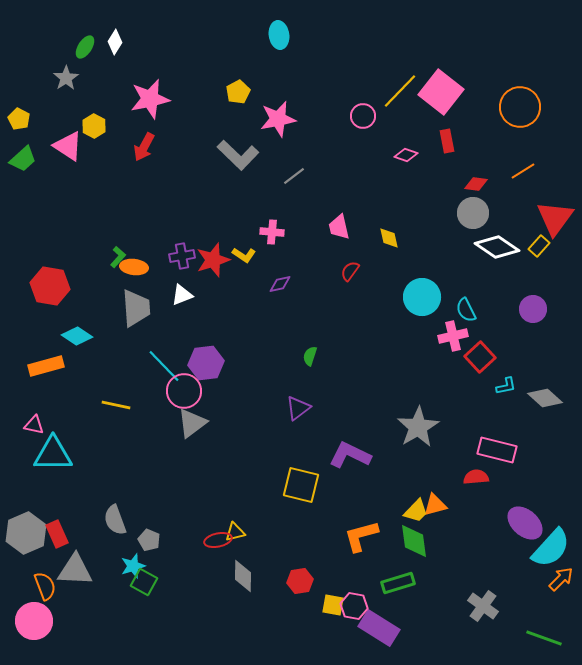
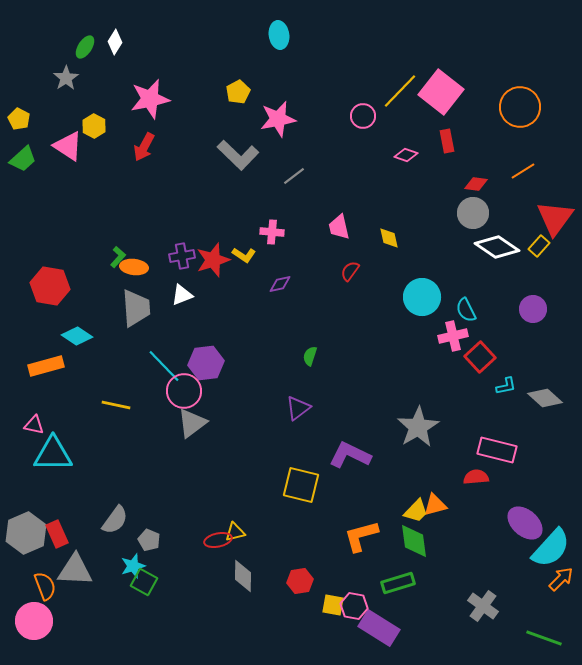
gray semicircle at (115, 520): rotated 124 degrees counterclockwise
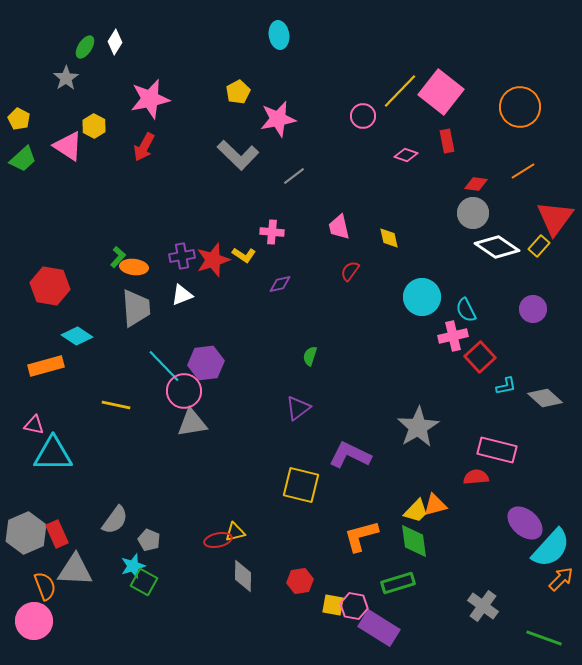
gray triangle at (192, 423): rotated 28 degrees clockwise
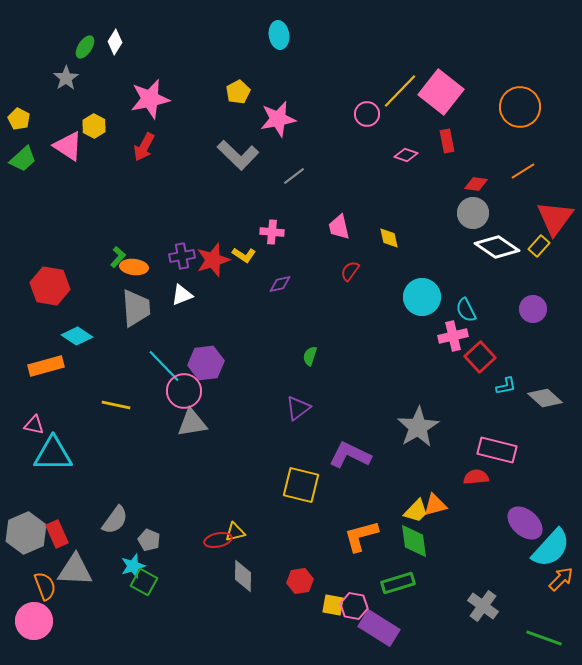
pink circle at (363, 116): moved 4 px right, 2 px up
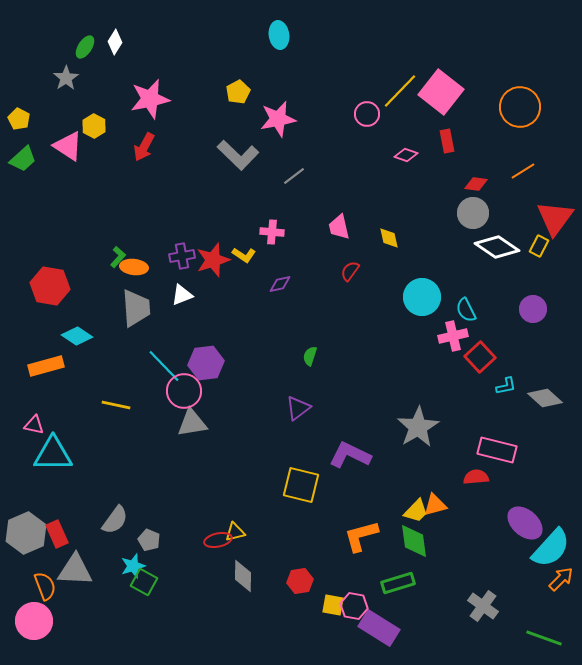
yellow rectangle at (539, 246): rotated 15 degrees counterclockwise
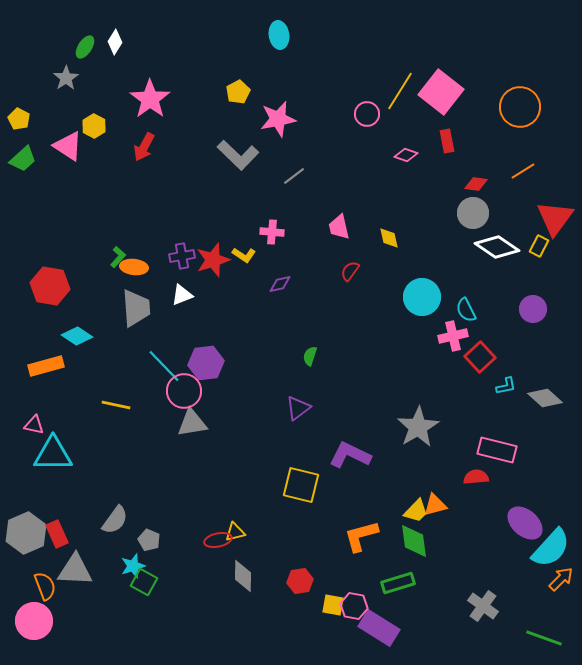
yellow line at (400, 91): rotated 12 degrees counterclockwise
pink star at (150, 99): rotated 24 degrees counterclockwise
